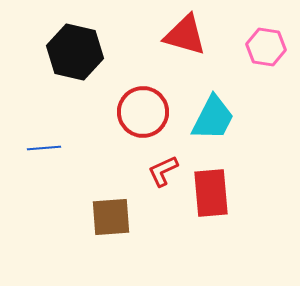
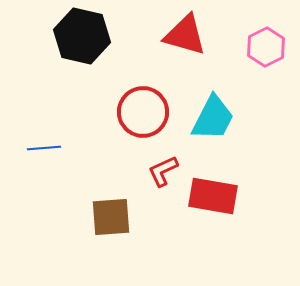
pink hexagon: rotated 24 degrees clockwise
black hexagon: moved 7 px right, 16 px up
red rectangle: moved 2 px right, 3 px down; rotated 75 degrees counterclockwise
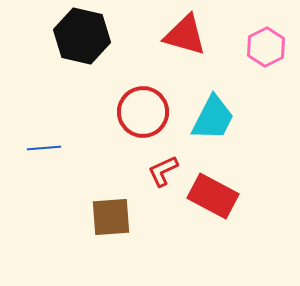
red rectangle: rotated 18 degrees clockwise
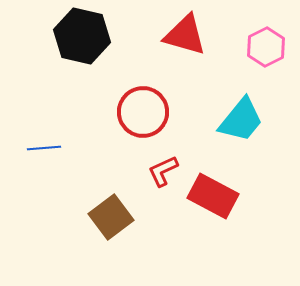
cyan trapezoid: moved 28 px right, 2 px down; rotated 12 degrees clockwise
brown square: rotated 33 degrees counterclockwise
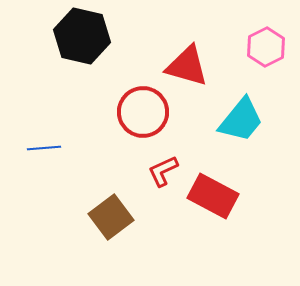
red triangle: moved 2 px right, 31 px down
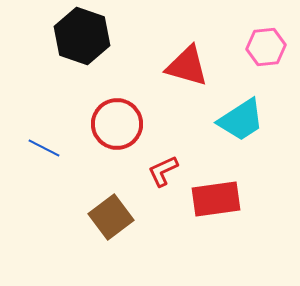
black hexagon: rotated 6 degrees clockwise
pink hexagon: rotated 21 degrees clockwise
red circle: moved 26 px left, 12 px down
cyan trapezoid: rotated 18 degrees clockwise
blue line: rotated 32 degrees clockwise
red rectangle: moved 3 px right, 3 px down; rotated 36 degrees counterclockwise
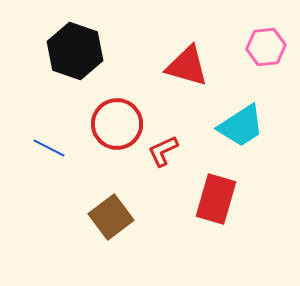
black hexagon: moved 7 px left, 15 px down
cyan trapezoid: moved 6 px down
blue line: moved 5 px right
red L-shape: moved 20 px up
red rectangle: rotated 66 degrees counterclockwise
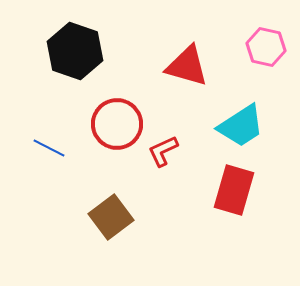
pink hexagon: rotated 18 degrees clockwise
red rectangle: moved 18 px right, 9 px up
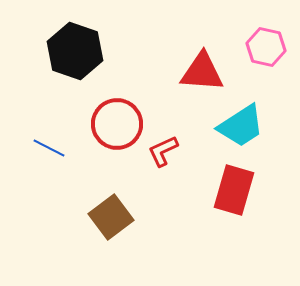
red triangle: moved 15 px right, 6 px down; rotated 12 degrees counterclockwise
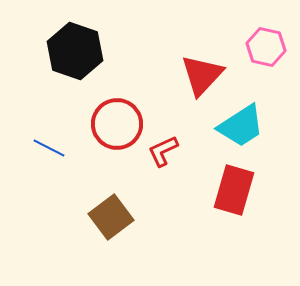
red triangle: moved 3 px down; rotated 51 degrees counterclockwise
